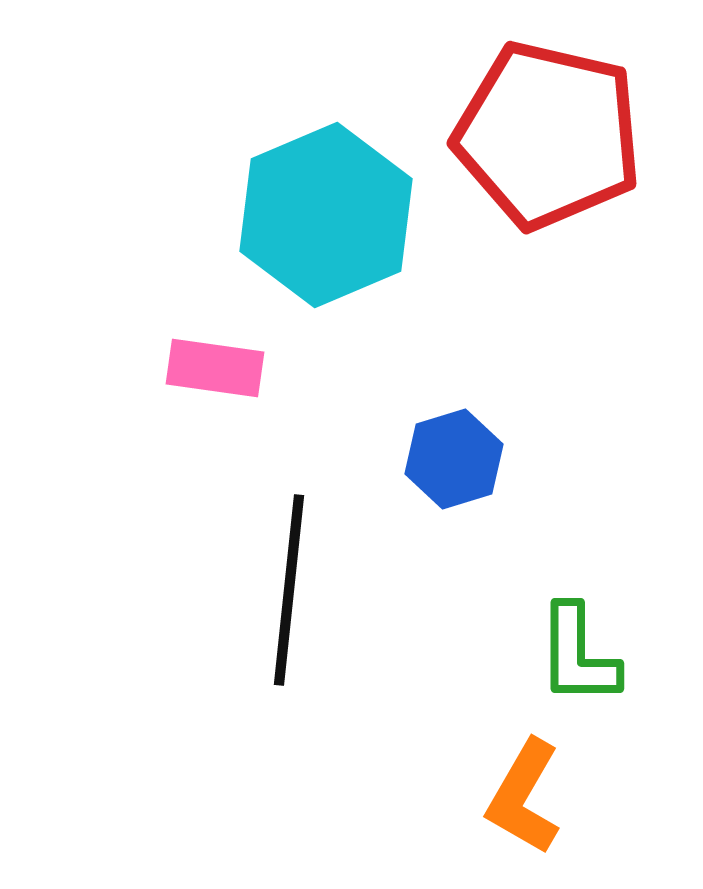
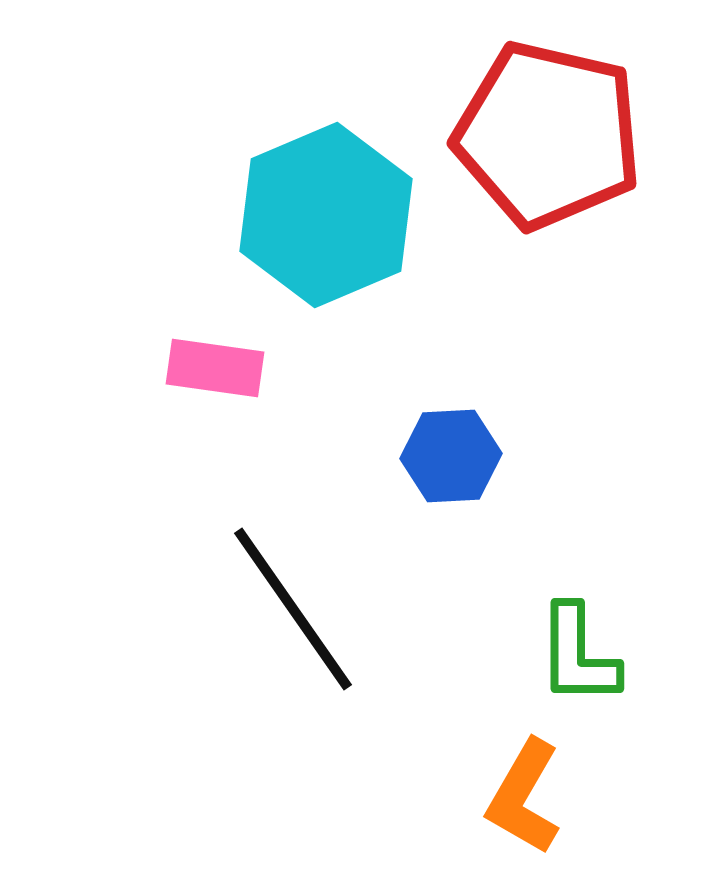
blue hexagon: moved 3 px left, 3 px up; rotated 14 degrees clockwise
black line: moved 4 px right, 19 px down; rotated 41 degrees counterclockwise
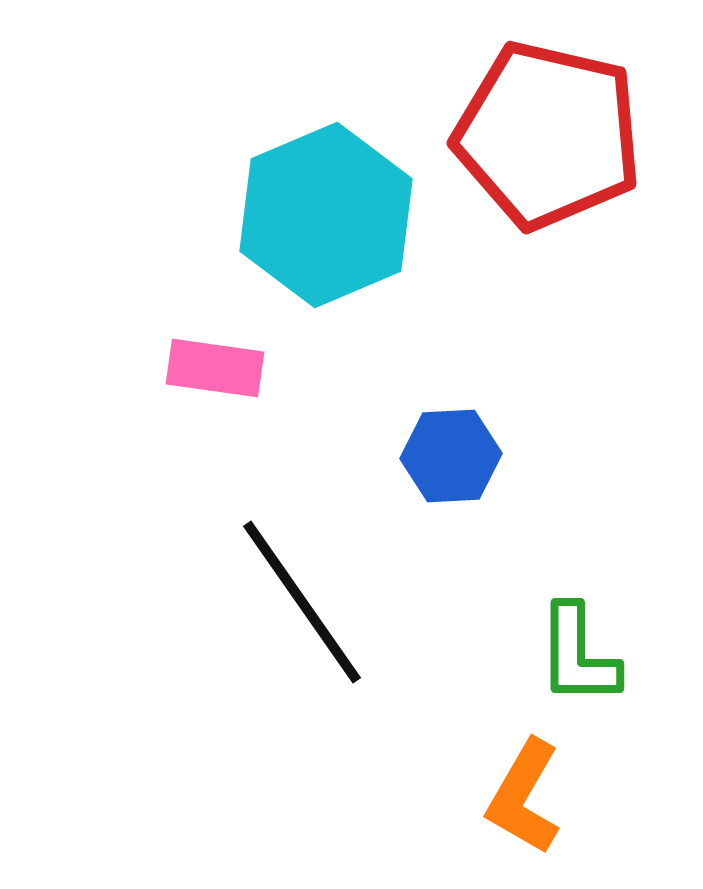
black line: moved 9 px right, 7 px up
